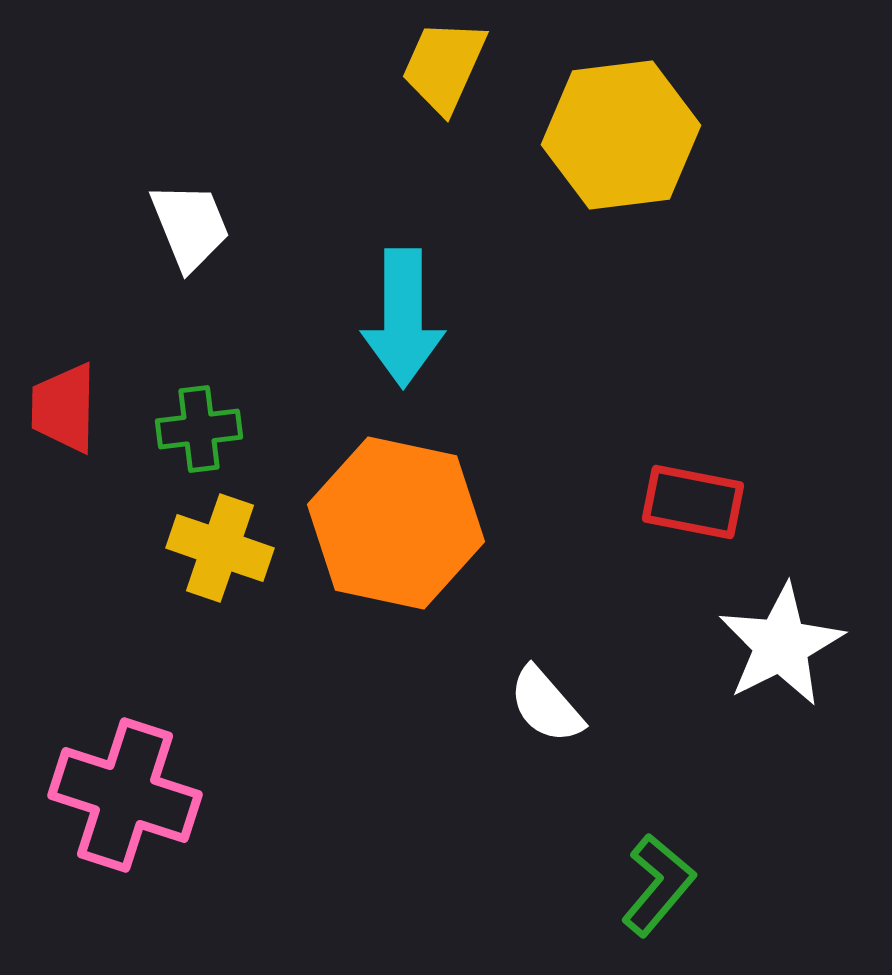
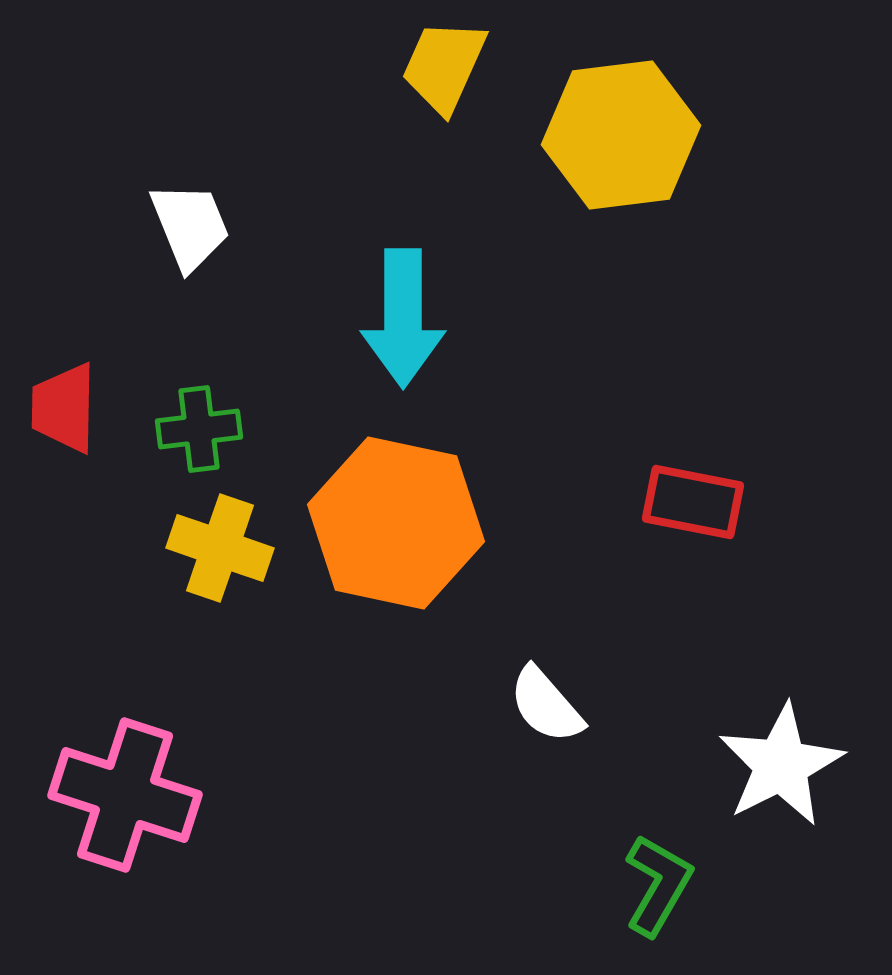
white star: moved 120 px down
green L-shape: rotated 10 degrees counterclockwise
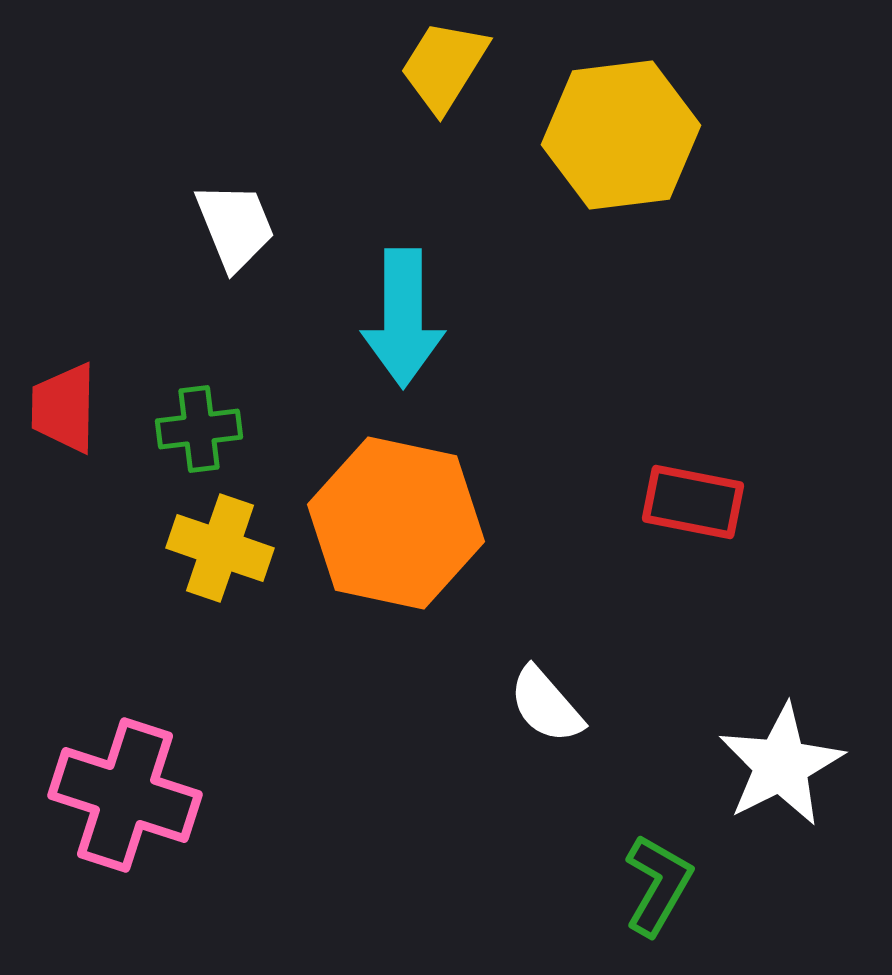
yellow trapezoid: rotated 8 degrees clockwise
white trapezoid: moved 45 px right
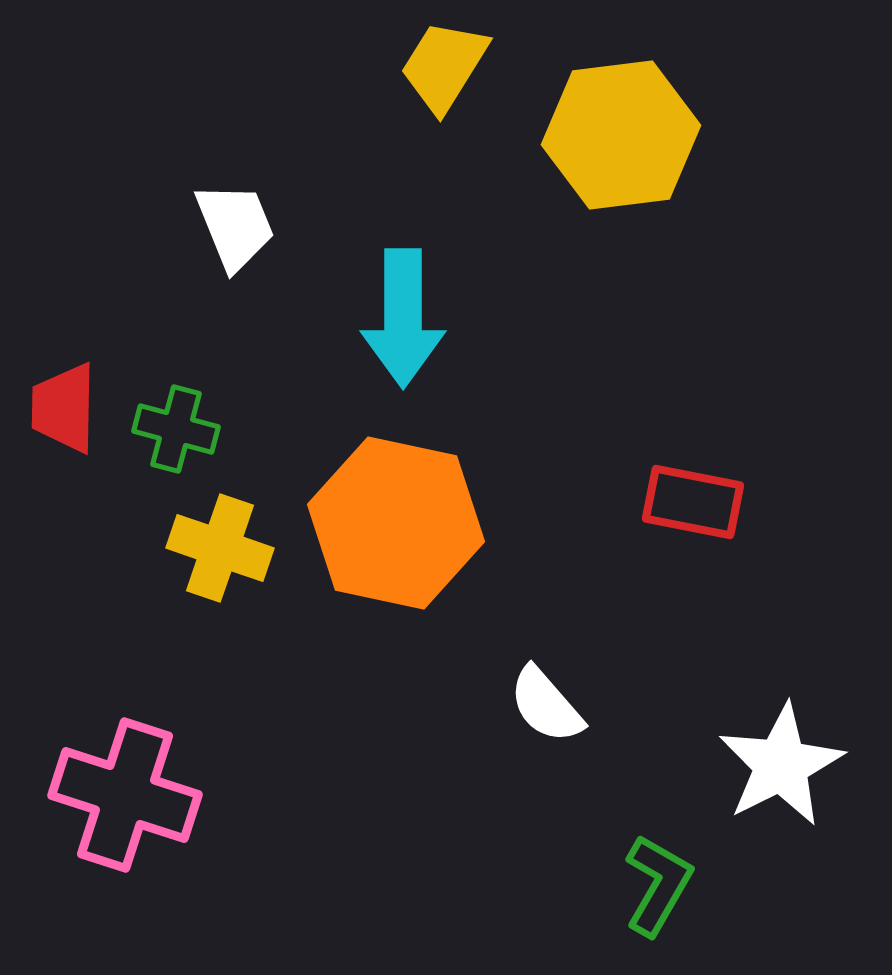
green cross: moved 23 px left; rotated 22 degrees clockwise
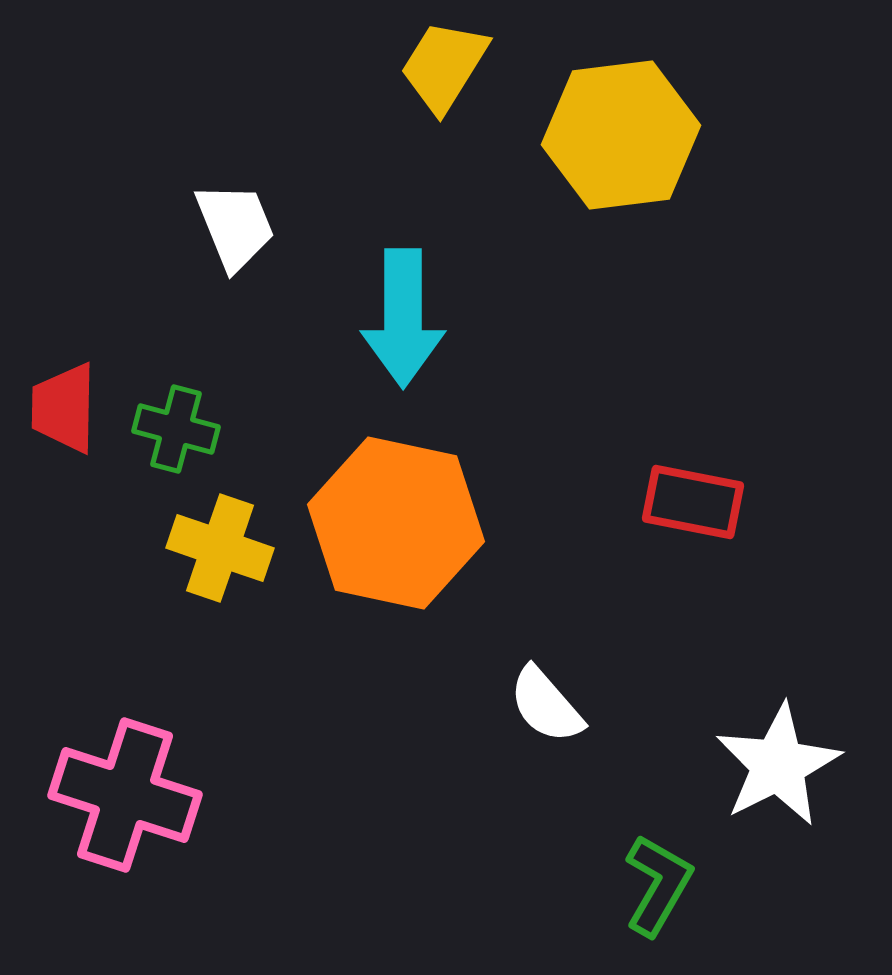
white star: moved 3 px left
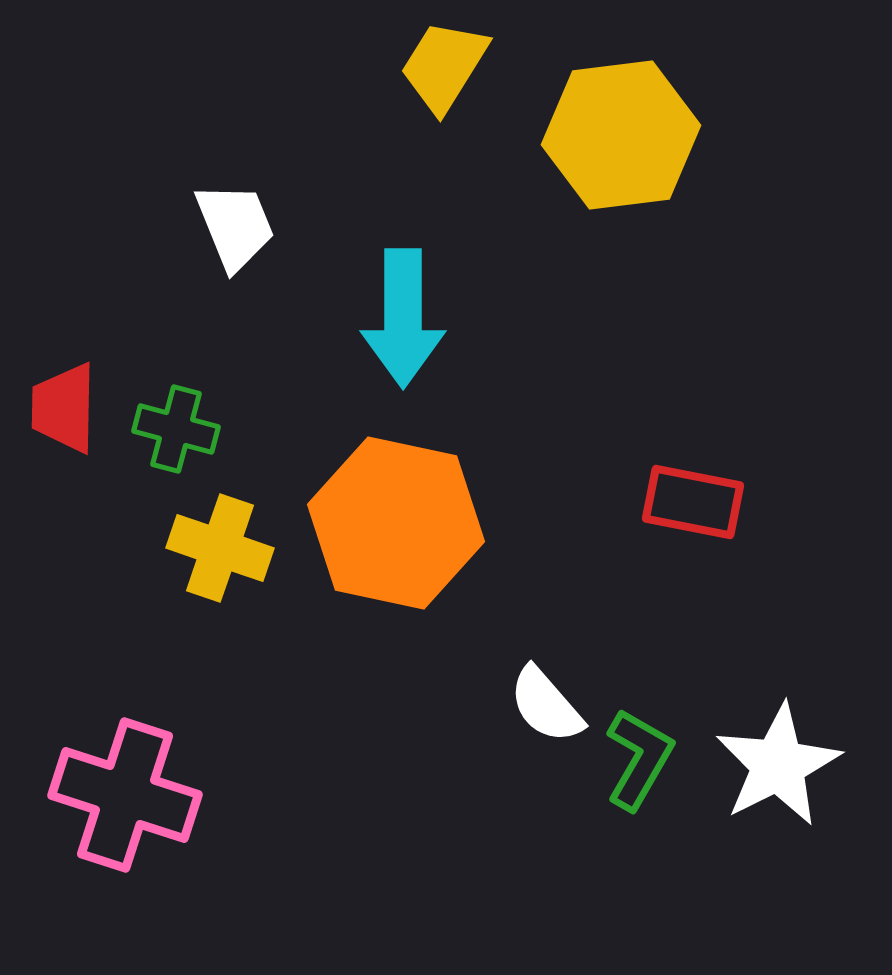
green L-shape: moved 19 px left, 126 px up
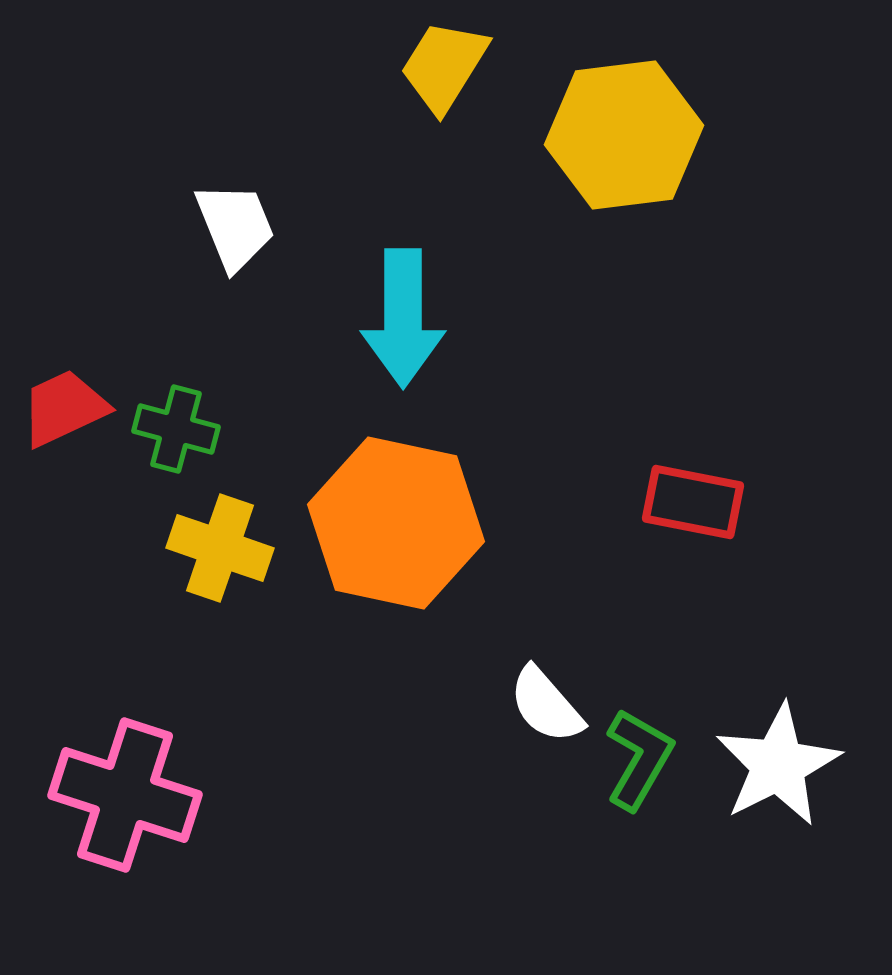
yellow hexagon: moved 3 px right
red trapezoid: rotated 64 degrees clockwise
